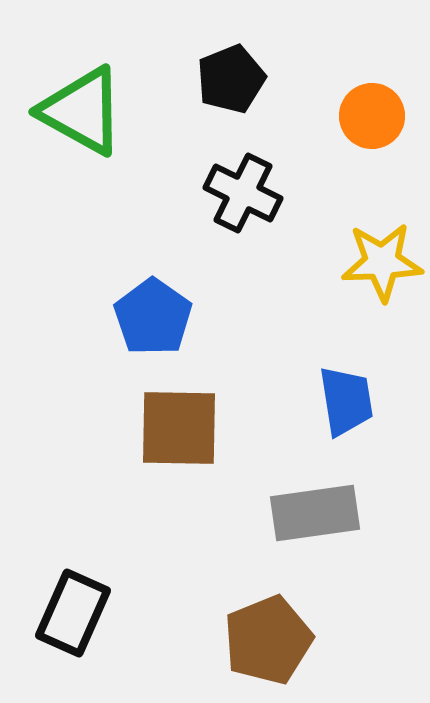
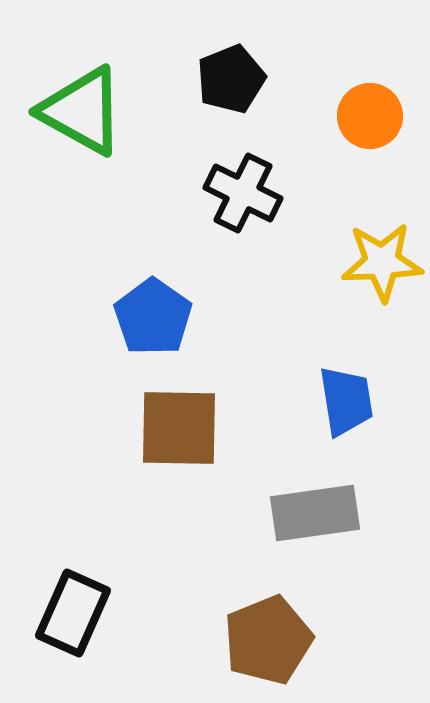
orange circle: moved 2 px left
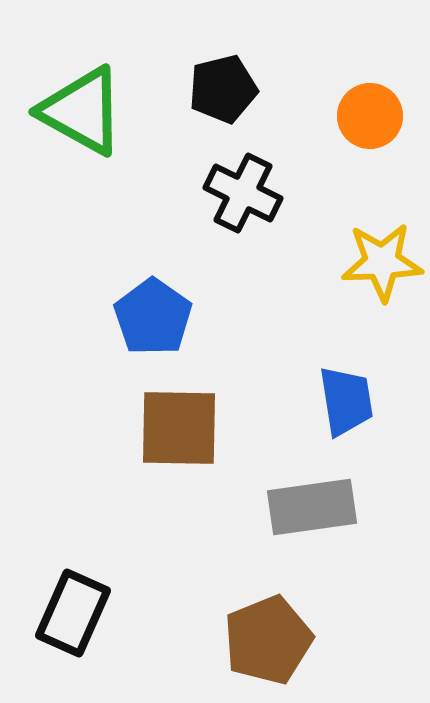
black pentagon: moved 8 px left, 10 px down; rotated 8 degrees clockwise
gray rectangle: moved 3 px left, 6 px up
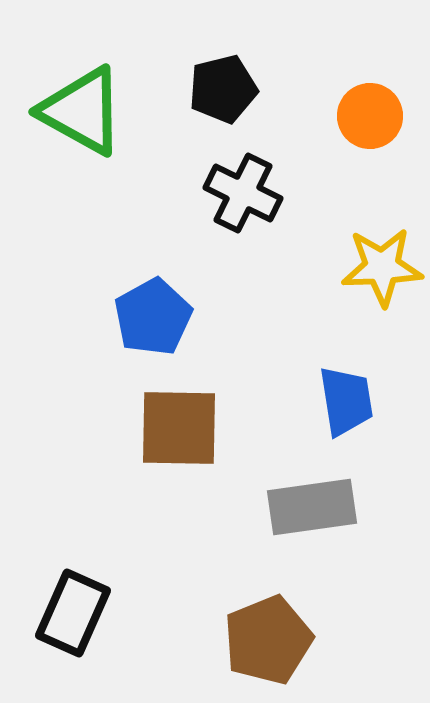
yellow star: moved 5 px down
blue pentagon: rotated 8 degrees clockwise
